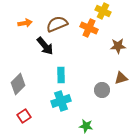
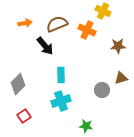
orange cross: moved 2 px left, 2 px down
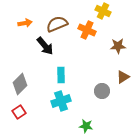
brown triangle: moved 2 px right, 1 px up; rotated 16 degrees counterclockwise
gray diamond: moved 2 px right
gray circle: moved 1 px down
red square: moved 5 px left, 4 px up
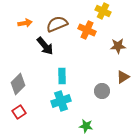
cyan rectangle: moved 1 px right, 1 px down
gray diamond: moved 2 px left
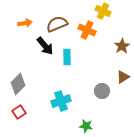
brown star: moved 4 px right; rotated 28 degrees counterclockwise
cyan rectangle: moved 5 px right, 19 px up
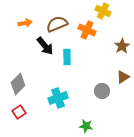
cyan cross: moved 3 px left, 3 px up
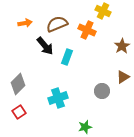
cyan rectangle: rotated 21 degrees clockwise
green star: moved 1 px left, 1 px down; rotated 24 degrees counterclockwise
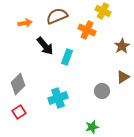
brown semicircle: moved 8 px up
green star: moved 7 px right
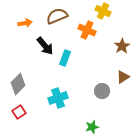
cyan rectangle: moved 2 px left, 1 px down
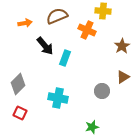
yellow cross: rotated 21 degrees counterclockwise
cyan cross: rotated 30 degrees clockwise
red square: moved 1 px right, 1 px down; rotated 32 degrees counterclockwise
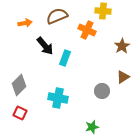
gray diamond: moved 1 px right, 1 px down
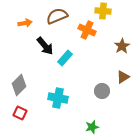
cyan rectangle: rotated 21 degrees clockwise
